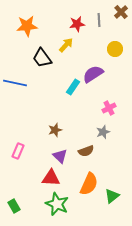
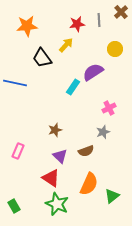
purple semicircle: moved 2 px up
red triangle: rotated 30 degrees clockwise
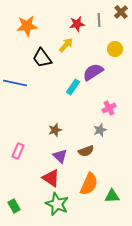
gray star: moved 3 px left, 2 px up
green triangle: rotated 35 degrees clockwise
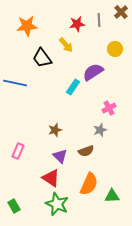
yellow arrow: rotated 98 degrees clockwise
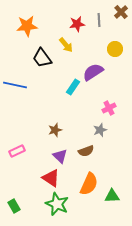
blue line: moved 2 px down
pink rectangle: moved 1 px left; rotated 42 degrees clockwise
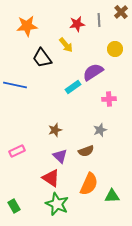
cyan rectangle: rotated 21 degrees clockwise
pink cross: moved 9 px up; rotated 24 degrees clockwise
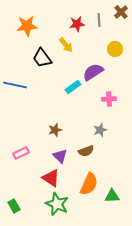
pink rectangle: moved 4 px right, 2 px down
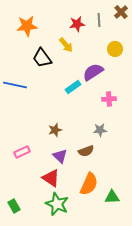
gray star: rotated 16 degrees clockwise
pink rectangle: moved 1 px right, 1 px up
green triangle: moved 1 px down
